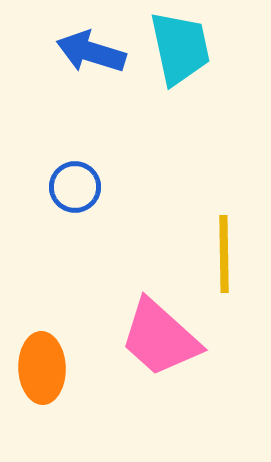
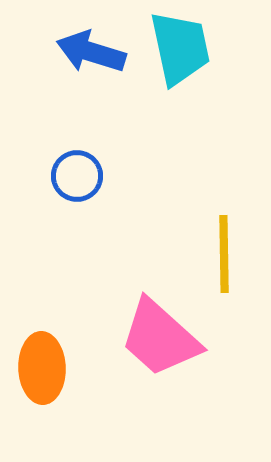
blue circle: moved 2 px right, 11 px up
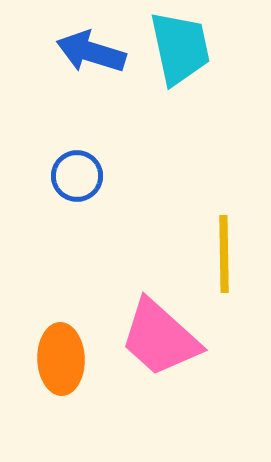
orange ellipse: moved 19 px right, 9 px up
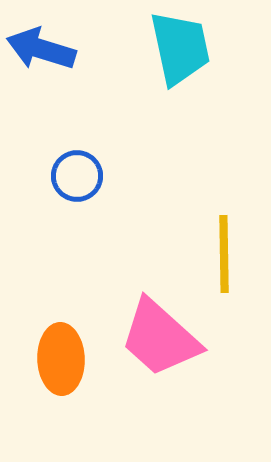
blue arrow: moved 50 px left, 3 px up
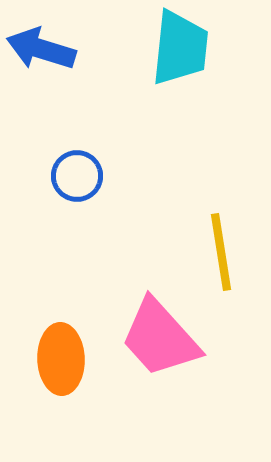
cyan trapezoid: rotated 18 degrees clockwise
yellow line: moved 3 px left, 2 px up; rotated 8 degrees counterclockwise
pink trapezoid: rotated 6 degrees clockwise
